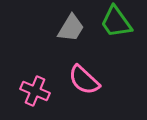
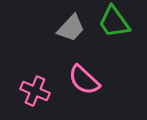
green trapezoid: moved 2 px left
gray trapezoid: rotated 12 degrees clockwise
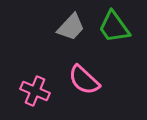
green trapezoid: moved 5 px down
gray trapezoid: moved 1 px up
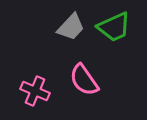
green trapezoid: rotated 78 degrees counterclockwise
pink semicircle: rotated 12 degrees clockwise
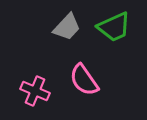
gray trapezoid: moved 4 px left
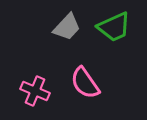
pink semicircle: moved 1 px right, 3 px down
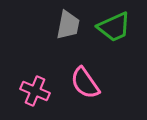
gray trapezoid: moved 1 px right, 2 px up; rotated 32 degrees counterclockwise
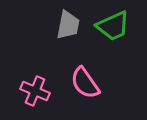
green trapezoid: moved 1 px left, 1 px up
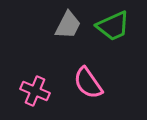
gray trapezoid: rotated 16 degrees clockwise
pink semicircle: moved 3 px right
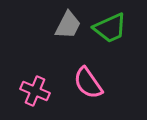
green trapezoid: moved 3 px left, 2 px down
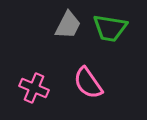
green trapezoid: rotated 33 degrees clockwise
pink cross: moved 1 px left, 3 px up
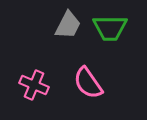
green trapezoid: rotated 9 degrees counterclockwise
pink cross: moved 3 px up
